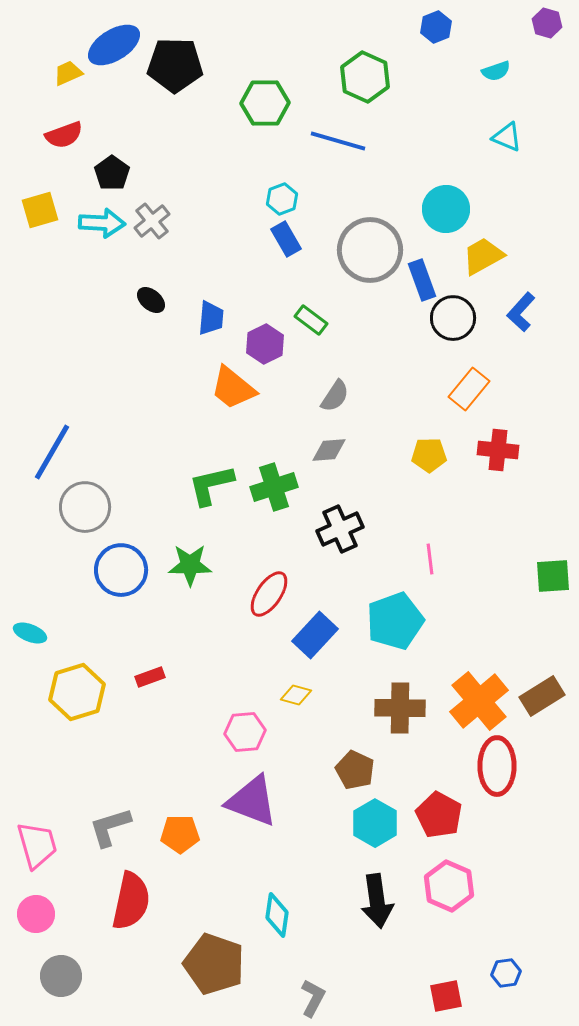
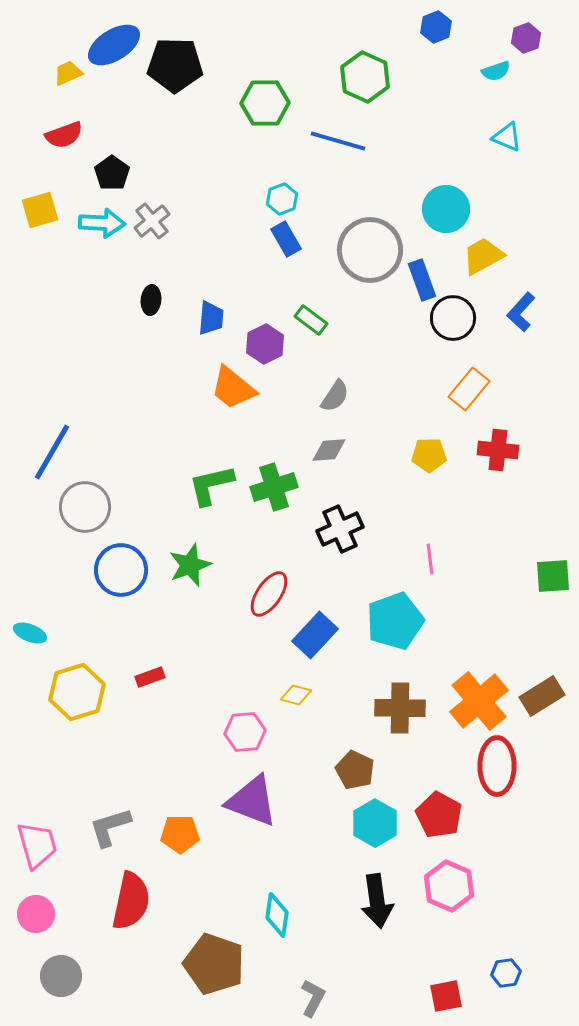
purple hexagon at (547, 23): moved 21 px left, 15 px down; rotated 24 degrees clockwise
black ellipse at (151, 300): rotated 56 degrees clockwise
green star at (190, 565): rotated 21 degrees counterclockwise
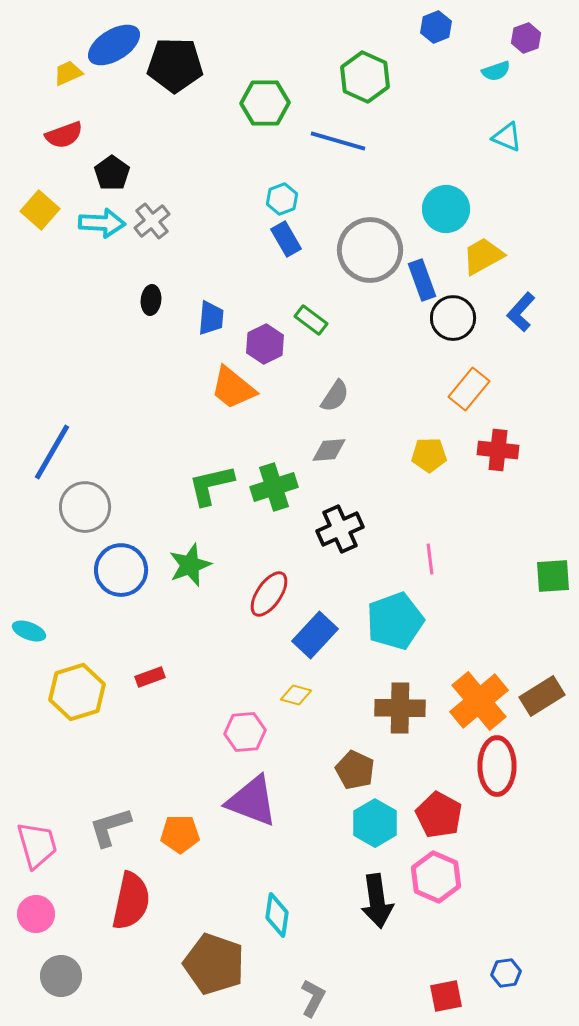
yellow square at (40, 210): rotated 33 degrees counterclockwise
cyan ellipse at (30, 633): moved 1 px left, 2 px up
pink hexagon at (449, 886): moved 13 px left, 9 px up
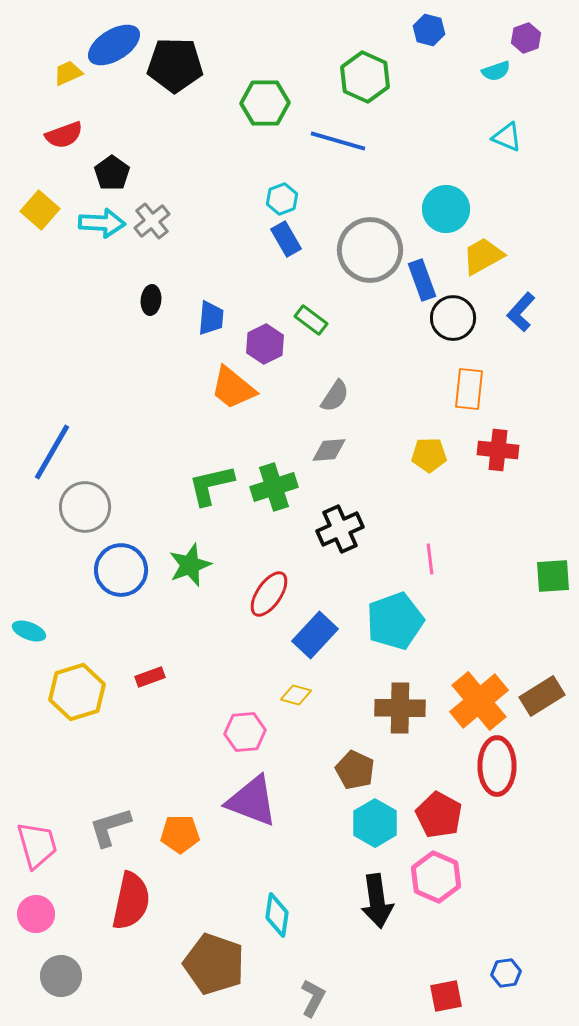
blue hexagon at (436, 27): moved 7 px left, 3 px down; rotated 24 degrees counterclockwise
orange rectangle at (469, 389): rotated 33 degrees counterclockwise
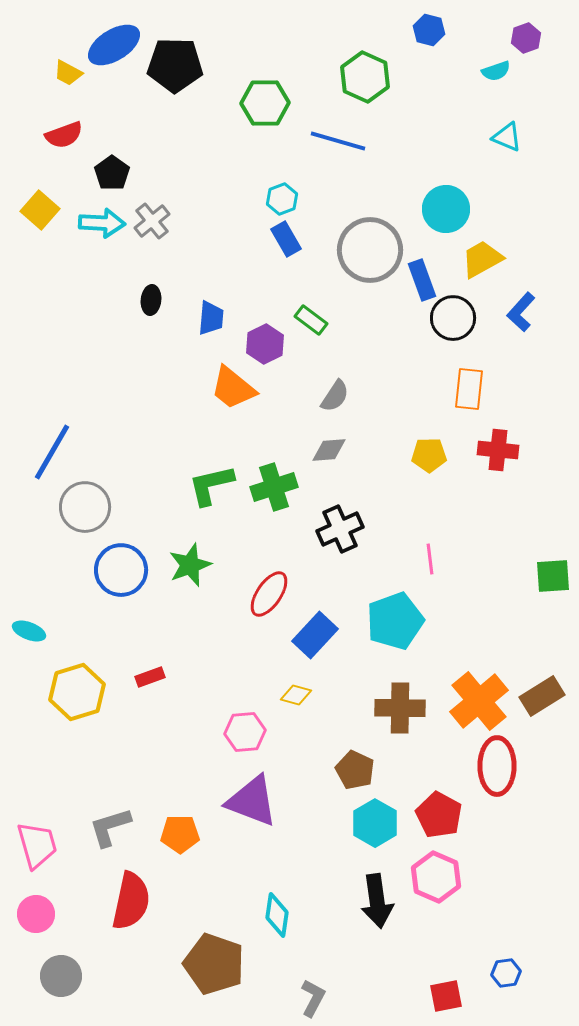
yellow trapezoid at (68, 73): rotated 128 degrees counterclockwise
yellow trapezoid at (483, 256): moved 1 px left, 3 px down
